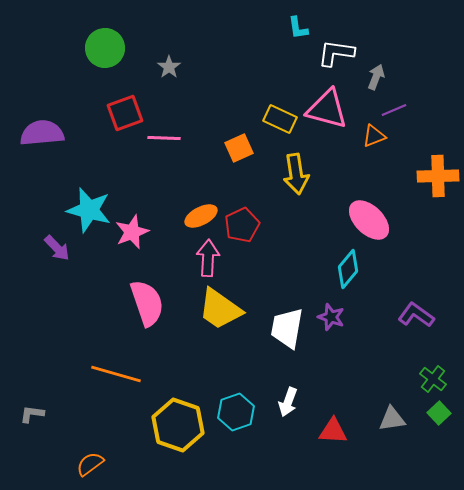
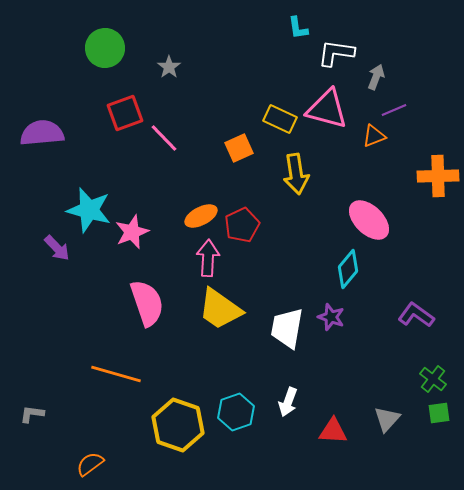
pink line: rotated 44 degrees clockwise
green square: rotated 35 degrees clockwise
gray triangle: moved 5 px left; rotated 40 degrees counterclockwise
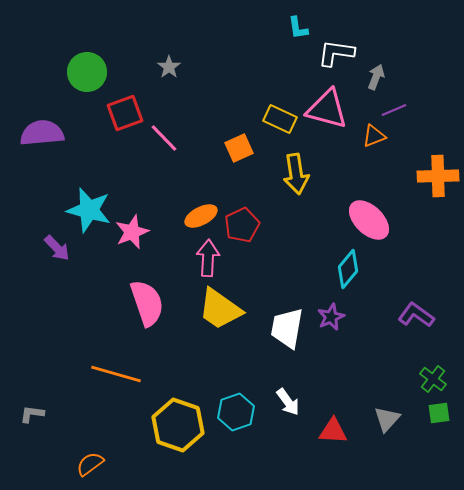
green circle: moved 18 px left, 24 px down
purple star: rotated 28 degrees clockwise
white arrow: rotated 56 degrees counterclockwise
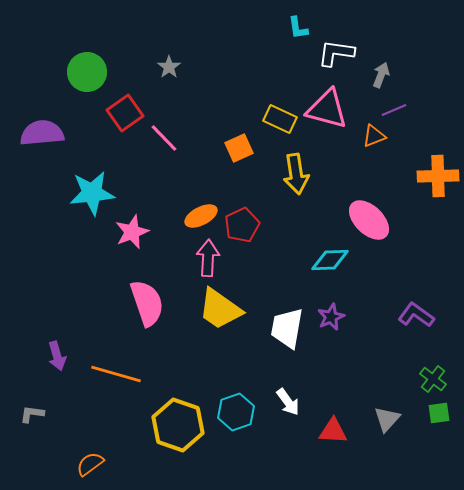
gray arrow: moved 5 px right, 2 px up
red square: rotated 15 degrees counterclockwise
cyan star: moved 3 px right, 17 px up; rotated 21 degrees counterclockwise
purple arrow: moved 108 px down; rotated 28 degrees clockwise
cyan diamond: moved 18 px left, 9 px up; rotated 48 degrees clockwise
